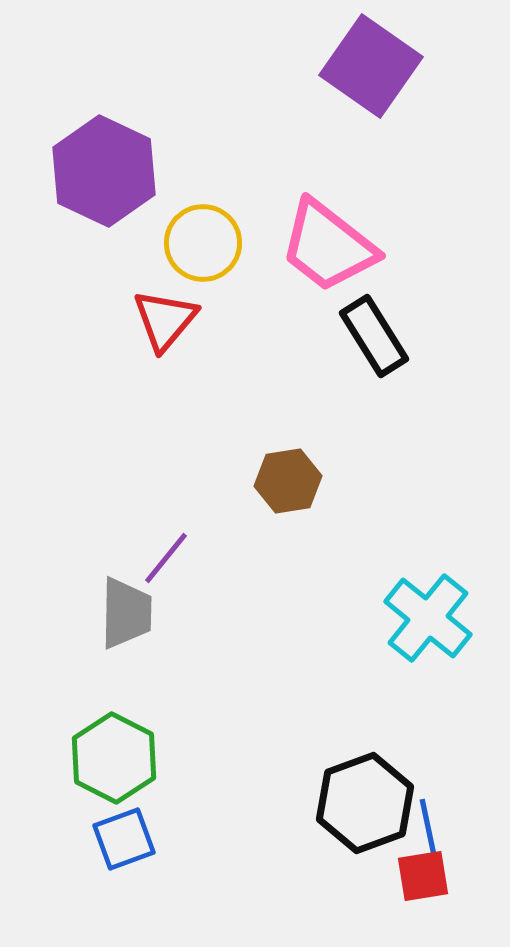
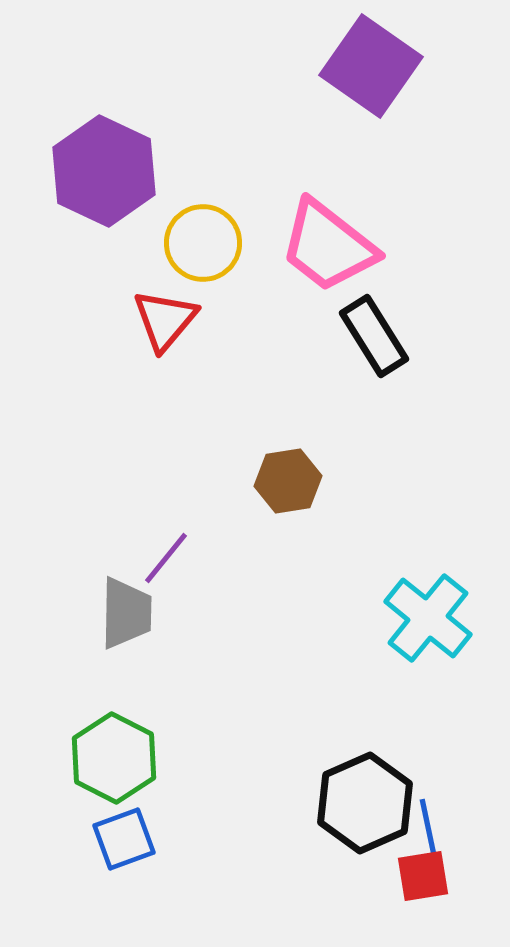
black hexagon: rotated 4 degrees counterclockwise
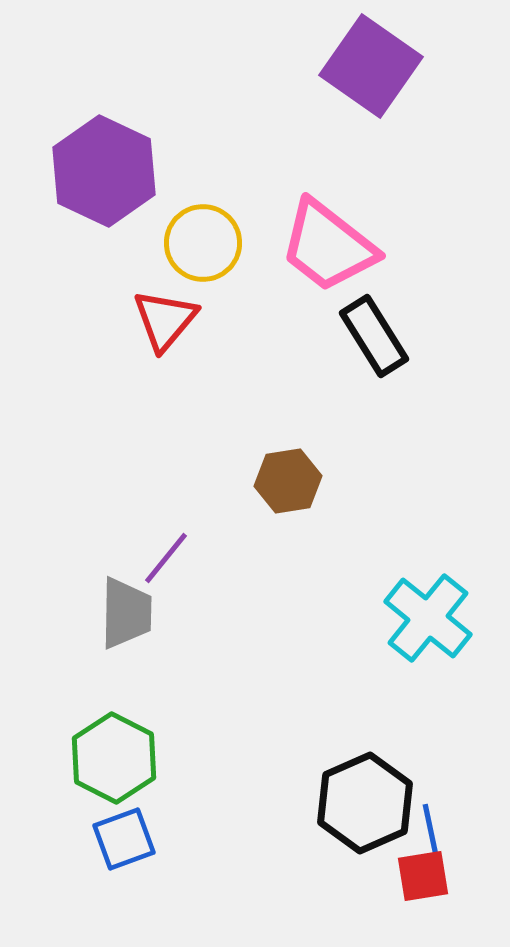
blue line: moved 3 px right, 5 px down
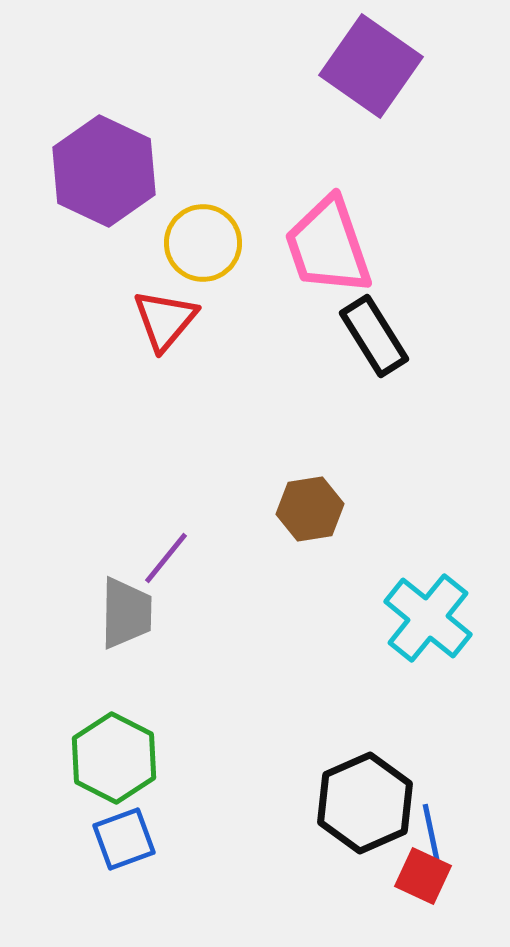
pink trapezoid: rotated 33 degrees clockwise
brown hexagon: moved 22 px right, 28 px down
red square: rotated 34 degrees clockwise
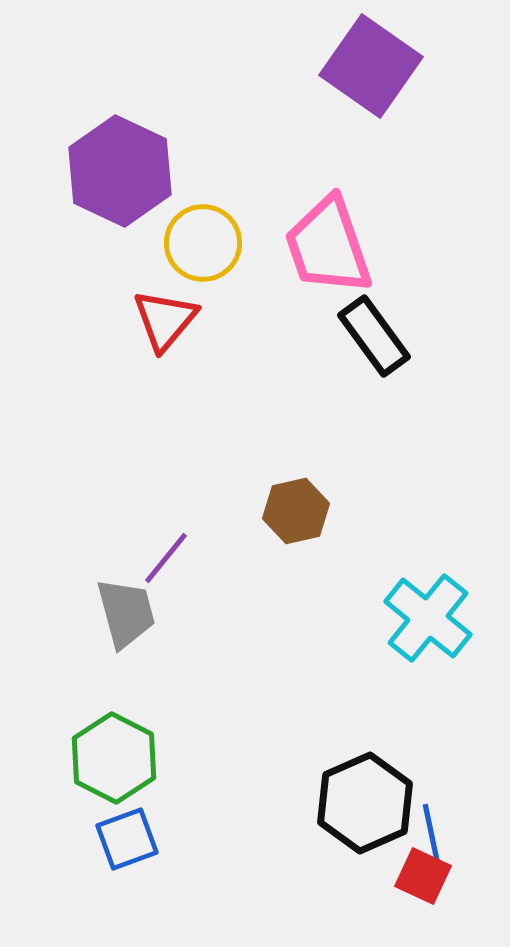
purple hexagon: moved 16 px right
black rectangle: rotated 4 degrees counterclockwise
brown hexagon: moved 14 px left, 2 px down; rotated 4 degrees counterclockwise
gray trapezoid: rotated 16 degrees counterclockwise
blue square: moved 3 px right
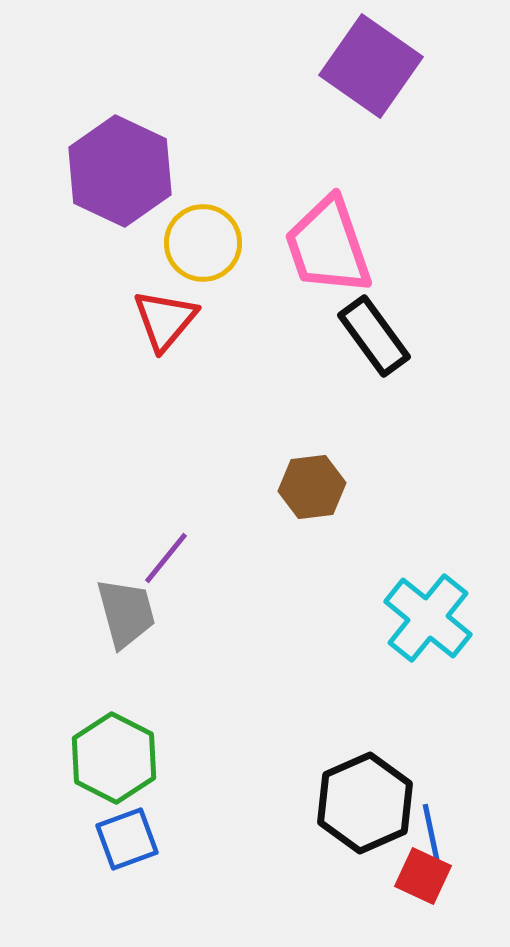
brown hexagon: moved 16 px right, 24 px up; rotated 6 degrees clockwise
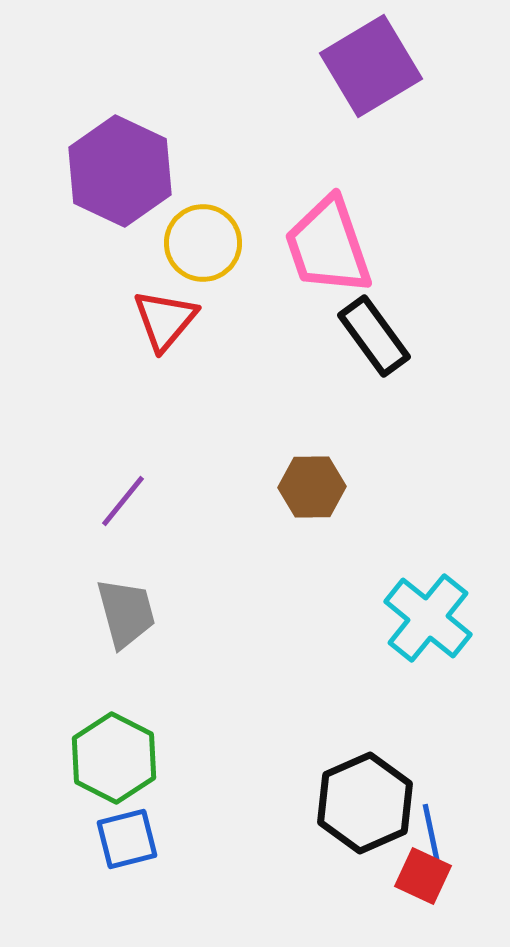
purple square: rotated 24 degrees clockwise
brown hexagon: rotated 6 degrees clockwise
purple line: moved 43 px left, 57 px up
blue square: rotated 6 degrees clockwise
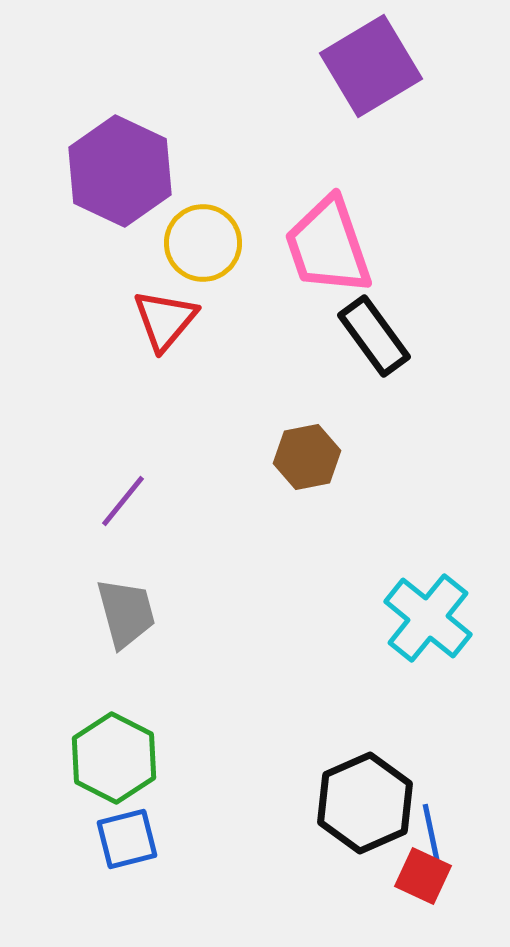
brown hexagon: moved 5 px left, 30 px up; rotated 10 degrees counterclockwise
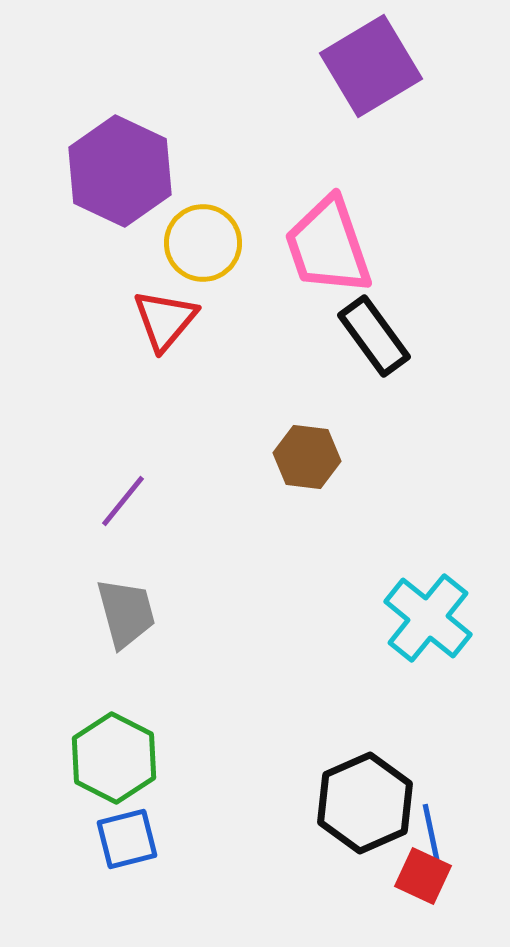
brown hexagon: rotated 18 degrees clockwise
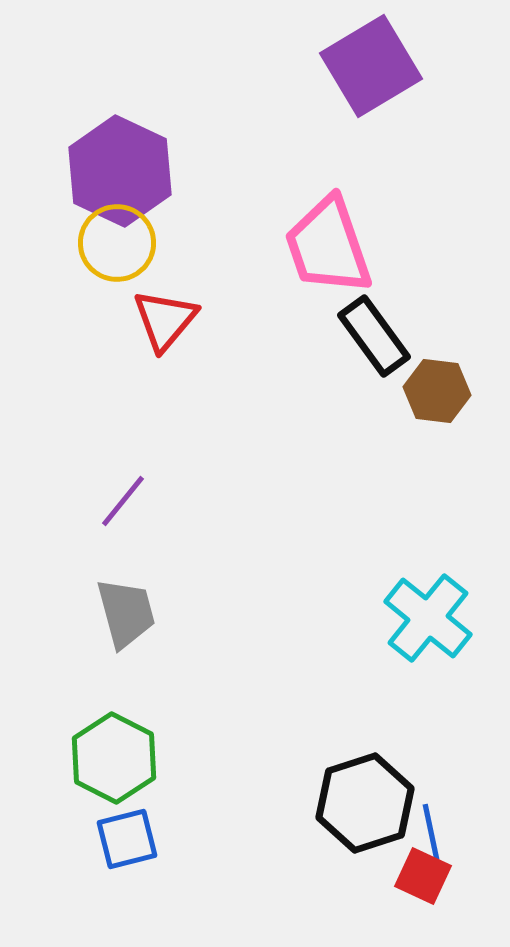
yellow circle: moved 86 px left
brown hexagon: moved 130 px right, 66 px up
black hexagon: rotated 6 degrees clockwise
